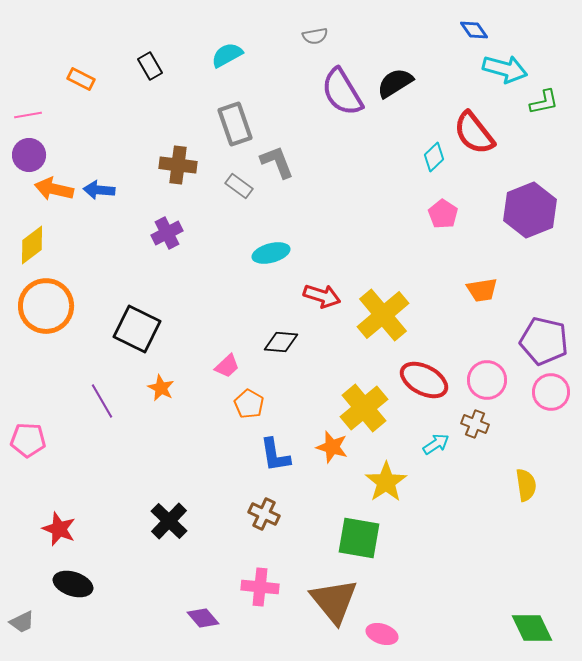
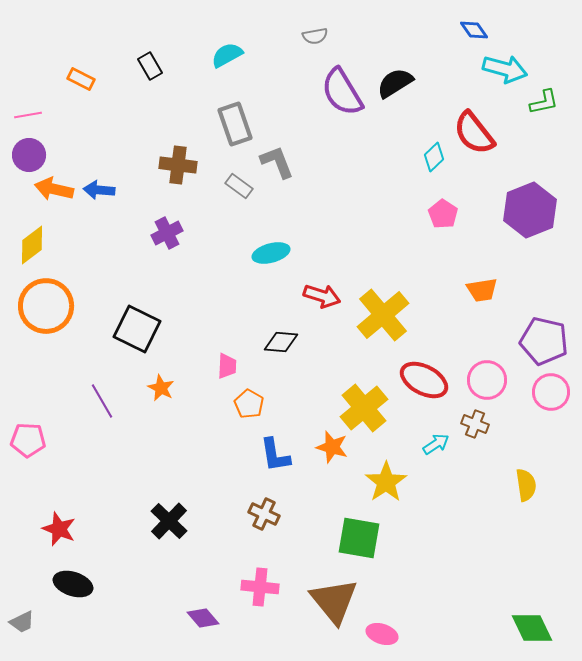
pink trapezoid at (227, 366): rotated 44 degrees counterclockwise
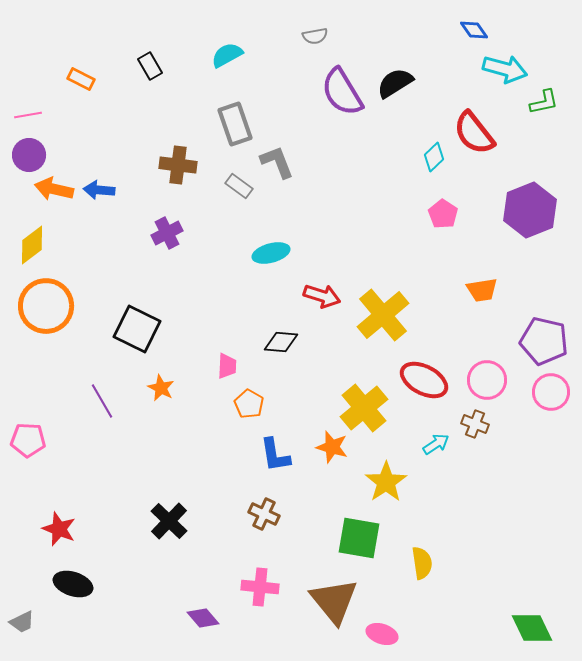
yellow semicircle at (526, 485): moved 104 px left, 78 px down
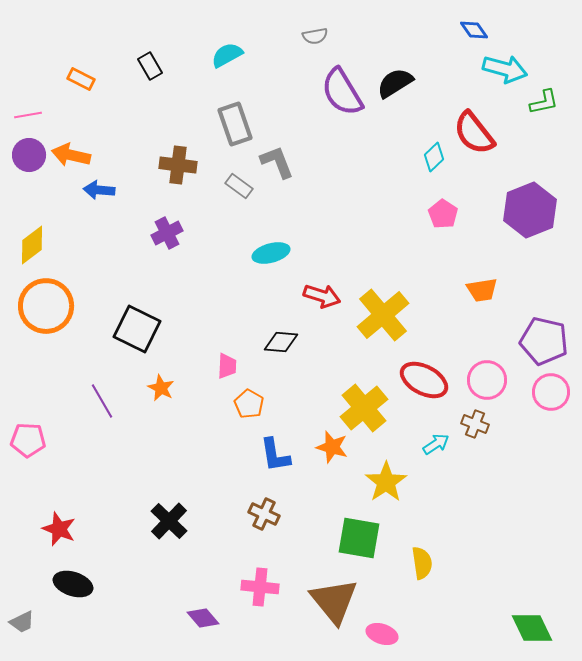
orange arrow at (54, 189): moved 17 px right, 34 px up
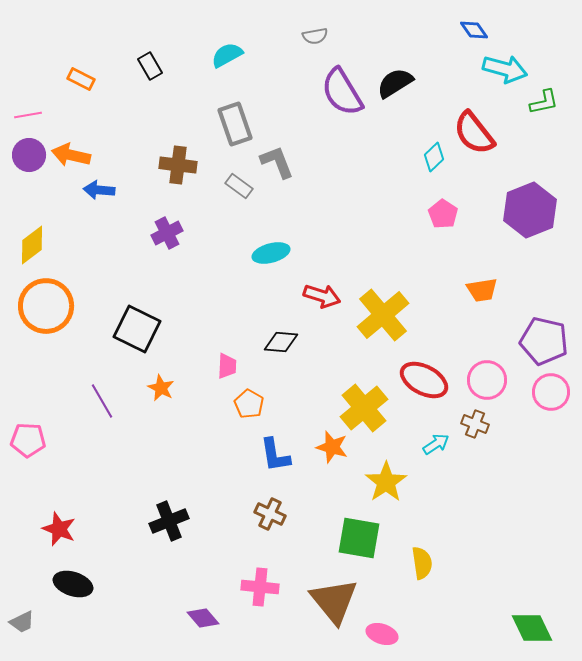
brown cross at (264, 514): moved 6 px right
black cross at (169, 521): rotated 24 degrees clockwise
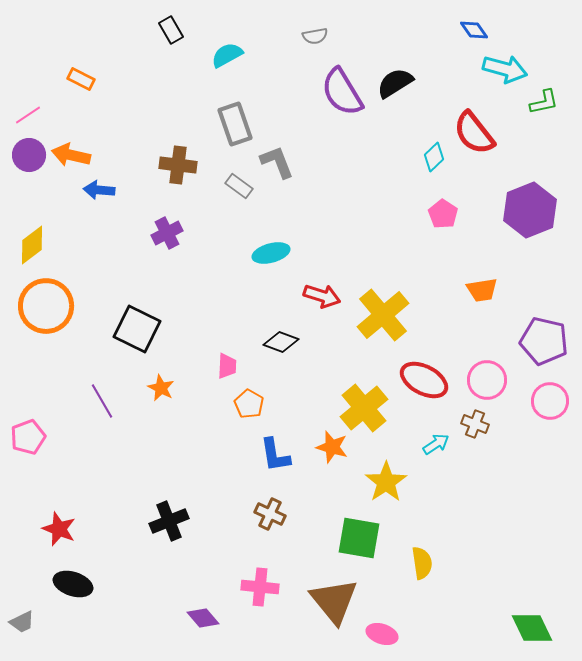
black rectangle at (150, 66): moved 21 px right, 36 px up
pink line at (28, 115): rotated 24 degrees counterclockwise
black diamond at (281, 342): rotated 16 degrees clockwise
pink circle at (551, 392): moved 1 px left, 9 px down
pink pentagon at (28, 440): moved 3 px up; rotated 24 degrees counterclockwise
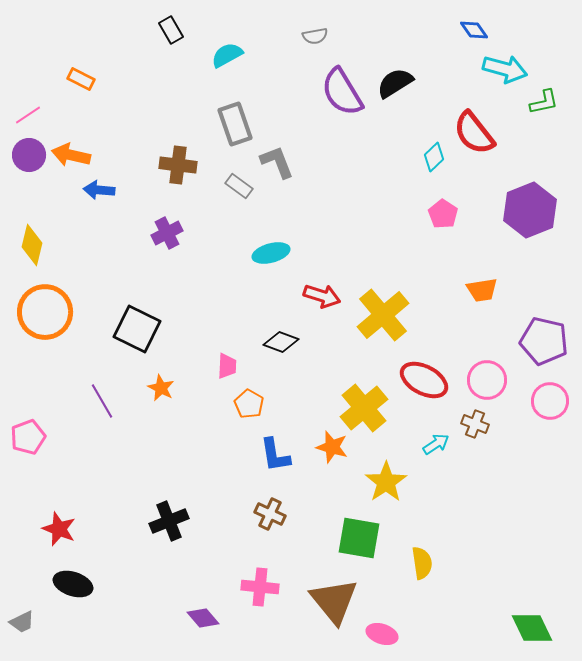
yellow diamond at (32, 245): rotated 39 degrees counterclockwise
orange circle at (46, 306): moved 1 px left, 6 px down
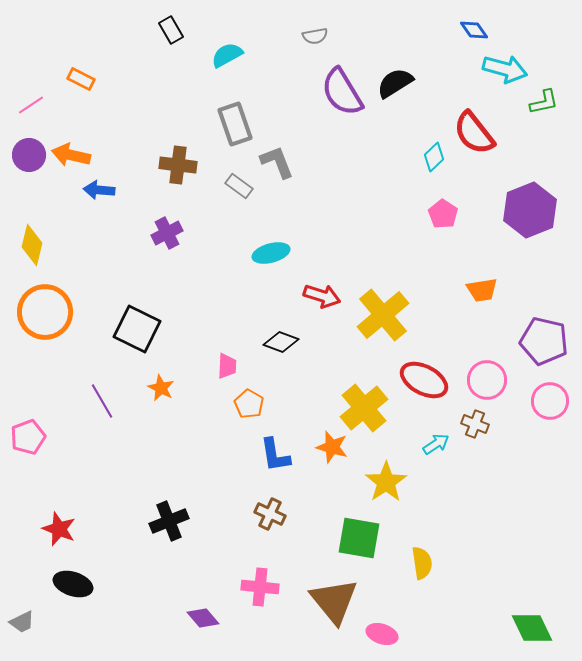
pink line at (28, 115): moved 3 px right, 10 px up
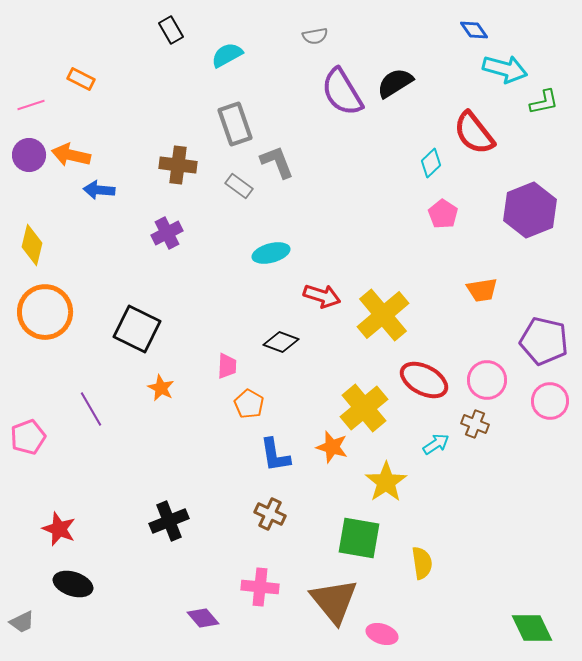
pink line at (31, 105): rotated 16 degrees clockwise
cyan diamond at (434, 157): moved 3 px left, 6 px down
purple line at (102, 401): moved 11 px left, 8 px down
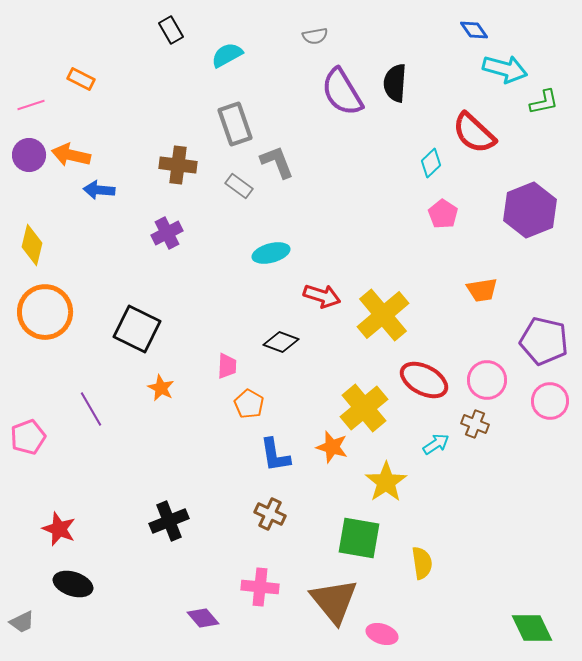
black semicircle at (395, 83): rotated 54 degrees counterclockwise
red semicircle at (474, 133): rotated 9 degrees counterclockwise
